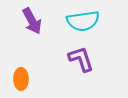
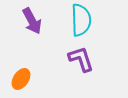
cyan semicircle: moved 2 px left, 1 px up; rotated 84 degrees counterclockwise
orange ellipse: rotated 35 degrees clockwise
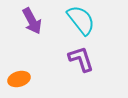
cyan semicircle: rotated 36 degrees counterclockwise
orange ellipse: moved 2 px left; rotated 40 degrees clockwise
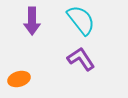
purple arrow: rotated 28 degrees clockwise
purple L-shape: rotated 16 degrees counterclockwise
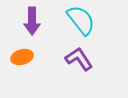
purple L-shape: moved 2 px left
orange ellipse: moved 3 px right, 22 px up
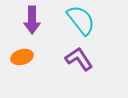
purple arrow: moved 1 px up
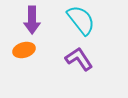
orange ellipse: moved 2 px right, 7 px up
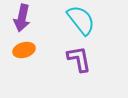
purple arrow: moved 10 px left, 2 px up; rotated 12 degrees clockwise
purple L-shape: rotated 24 degrees clockwise
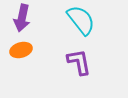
orange ellipse: moved 3 px left
purple L-shape: moved 3 px down
